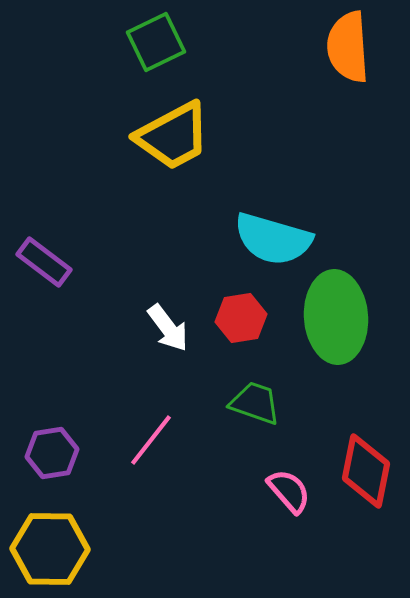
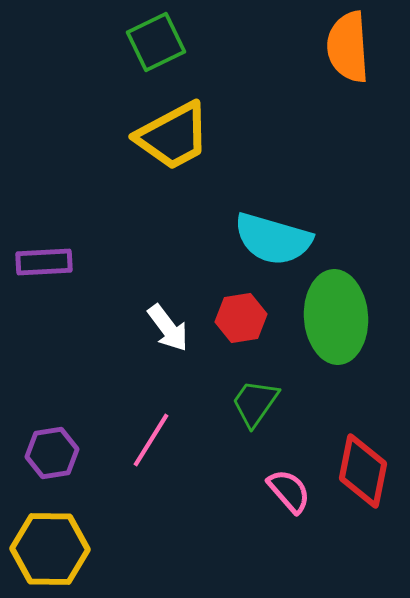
purple rectangle: rotated 40 degrees counterclockwise
green trapezoid: rotated 74 degrees counterclockwise
pink line: rotated 6 degrees counterclockwise
red diamond: moved 3 px left
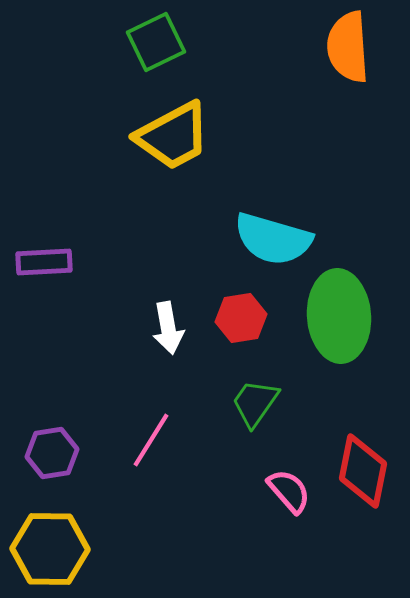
green ellipse: moved 3 px right, 1 px up
white arrow: rotated 27 degrees clockwise
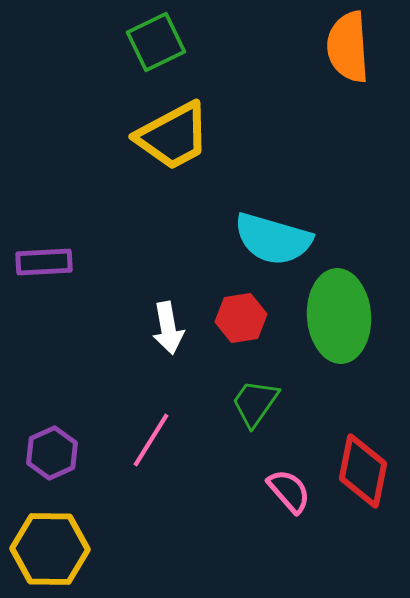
purple hexagon: rotated 15 degrees counterclockwise
